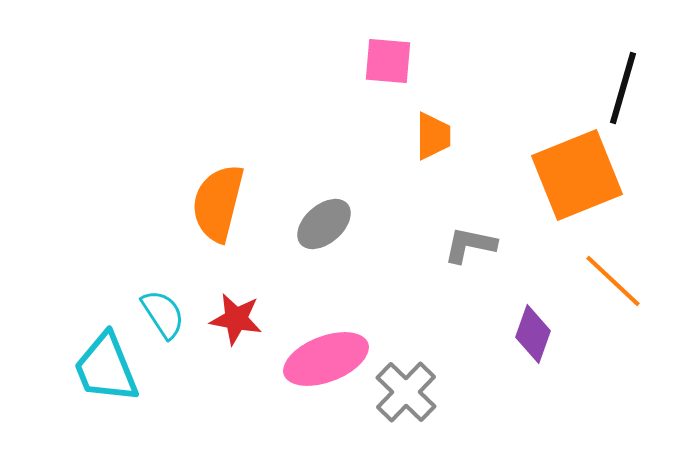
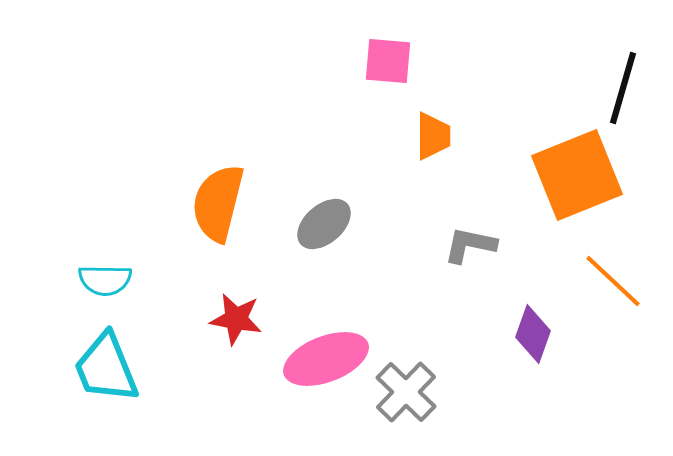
cyan semicircle: moved 58 px left, 34 px up; rotated 124 degrees clockwise
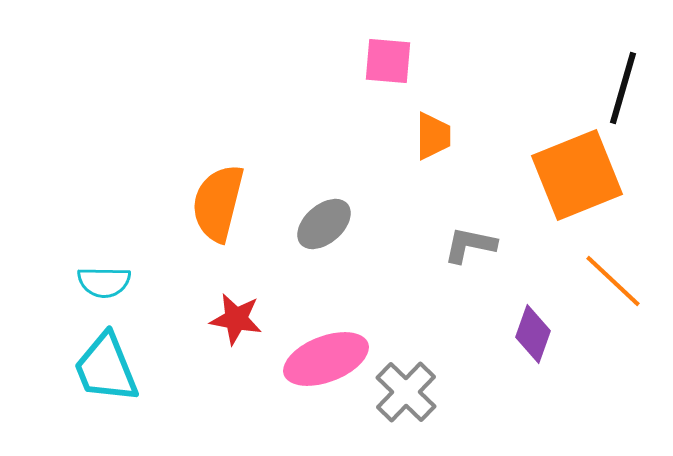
cyan semicircle: moved 1 px left, 2 px down
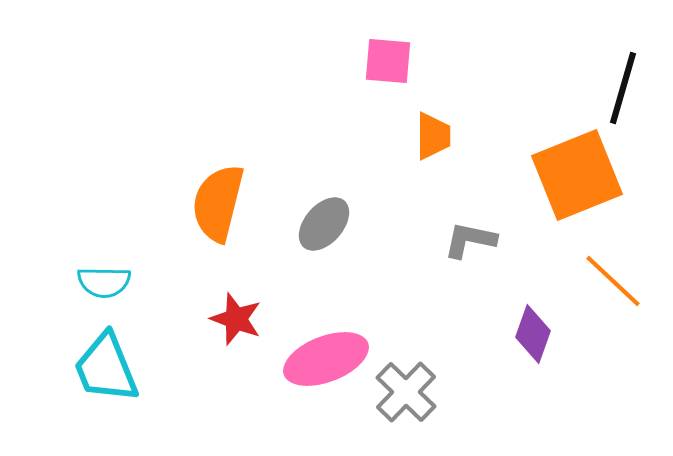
gray ellipse: rotated 8 degrees counterclockwise
gray L-shape: moved 5 px up
red star: rotated 10 degrees clockwise
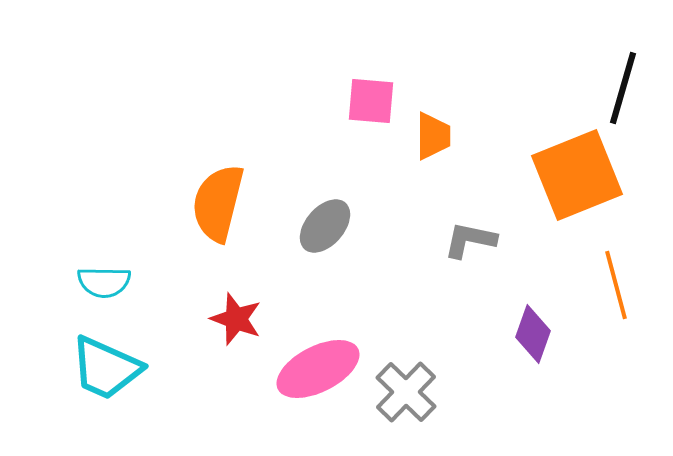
pink square: moved 17 px left, 40 px down
gray ellipse: moved 1 px right, 2 px down
orange line: moved 3 px right, 4 px down; rotated 32 degrees clockwise
pink ellipse: moved 8 px left, 10 px down; rotated 6 degrees counterclockwise
cyan trapezoid: rotated 44 degrees counterclockwise
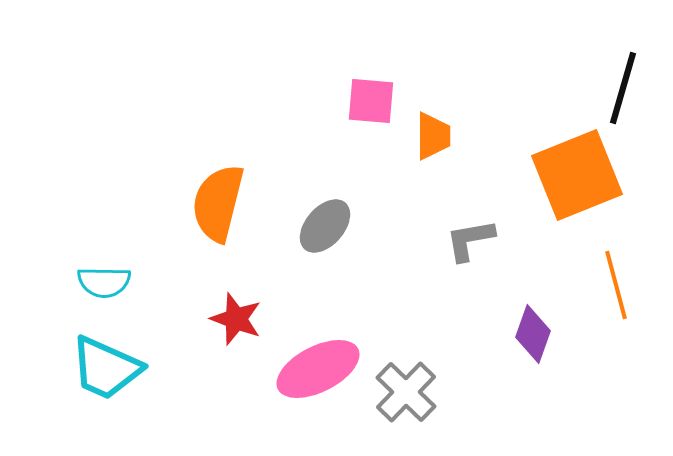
gray L-shape: rotated 22 degrees counterclockwise
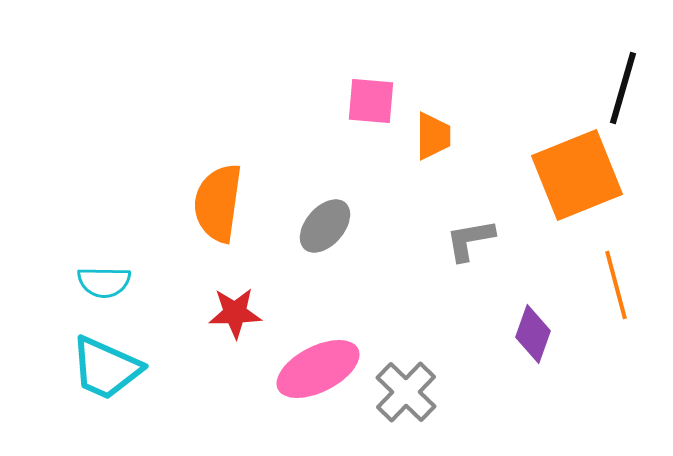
orange semicircle: rotated 6 degrees counterclockwise
red star: moved 1 px left, 6 px up; rotated 22 degrees counterclockwise
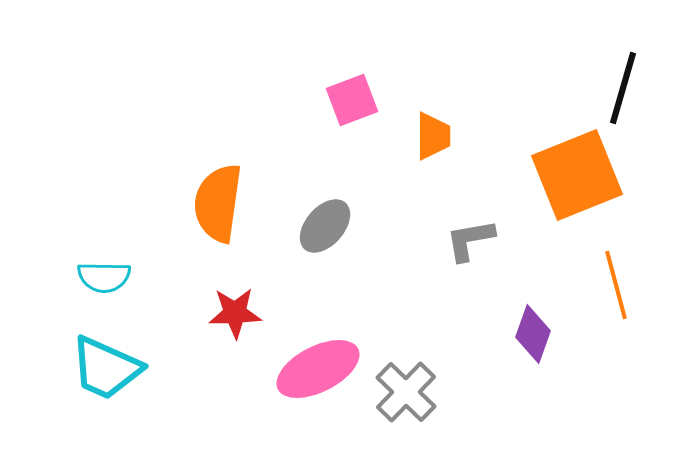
pink square: moved 19 px left, 1 px up; rotated 26 degrees counterclockwise
cyan semicircle: moved 5 px up
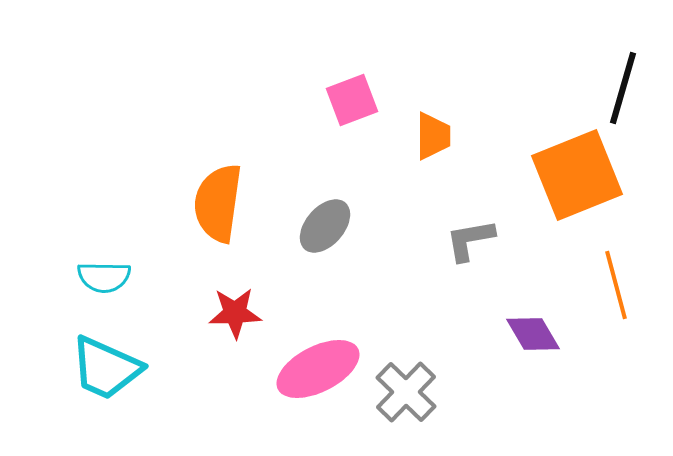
purple diamond: rotated 50 degrees counterclockwise
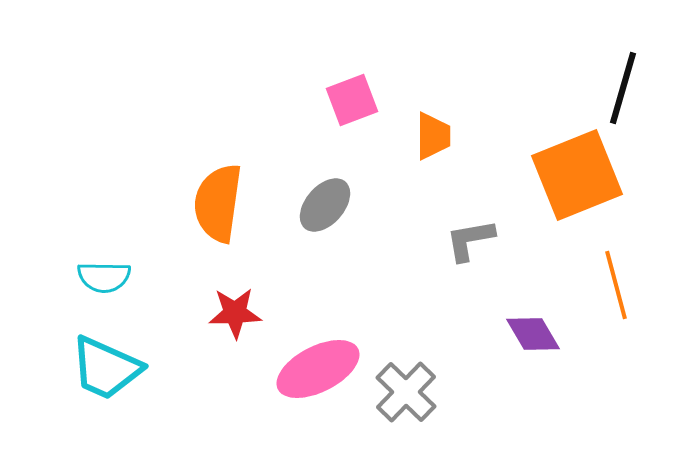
gray ellipse: moved 21 px up
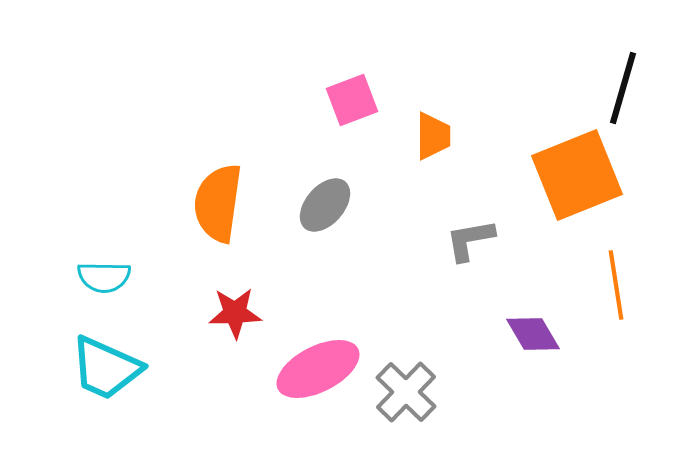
orange line: rotated 6 degrees clockwise
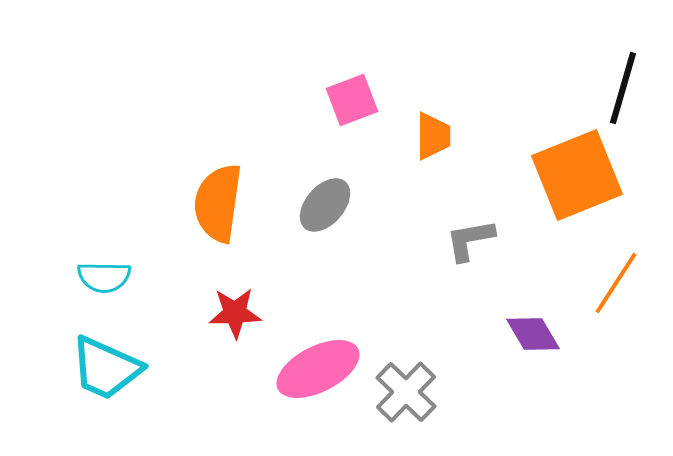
orange line: moved 2 px up; rotated 42 degrees clockwise
